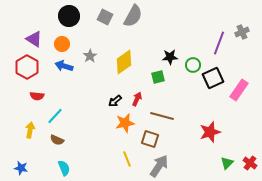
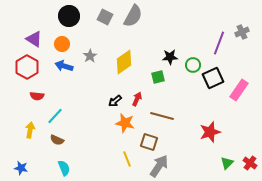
orange star: rotated 24 degrees clockwise
brown square: moved 1 px left, 3 px down
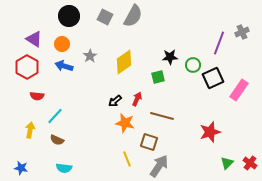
cyan semicircle: rotated 119 degrees clockwise
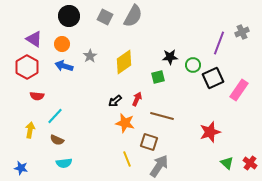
green triangle: rotated 32 degrees counterclockwise
cyan semicircle: moved 5 px up; rotated 14 degrees counterclockwise
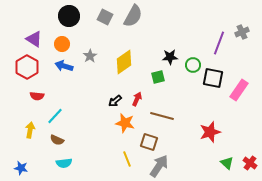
black square: rotated 35 degrees clockwise
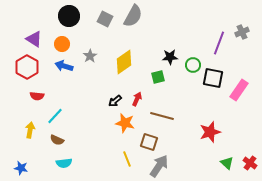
gray square: moved 2 px down
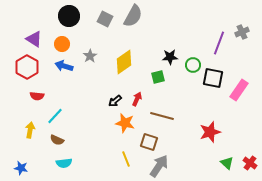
yellow line: moved 1 px left
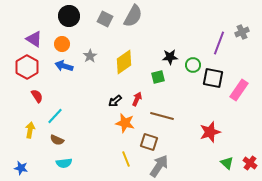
red semicircle: rotated 128 degrees counterclockwise
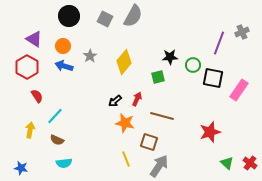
orange circle: moved 1 px right, 2 px down
yellow diamond: rotated 15 degrees counterclockwise
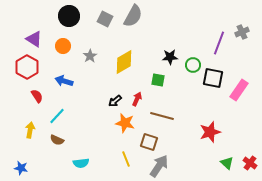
yellow diamond: rotated 20 degrees clockwise
blue arrow: moved 15 px down
green square: moved 3 px down; rotated 24 degrees clockwise
cyan line: moved 2 px right
cyan semicircle: moved 17 px right
